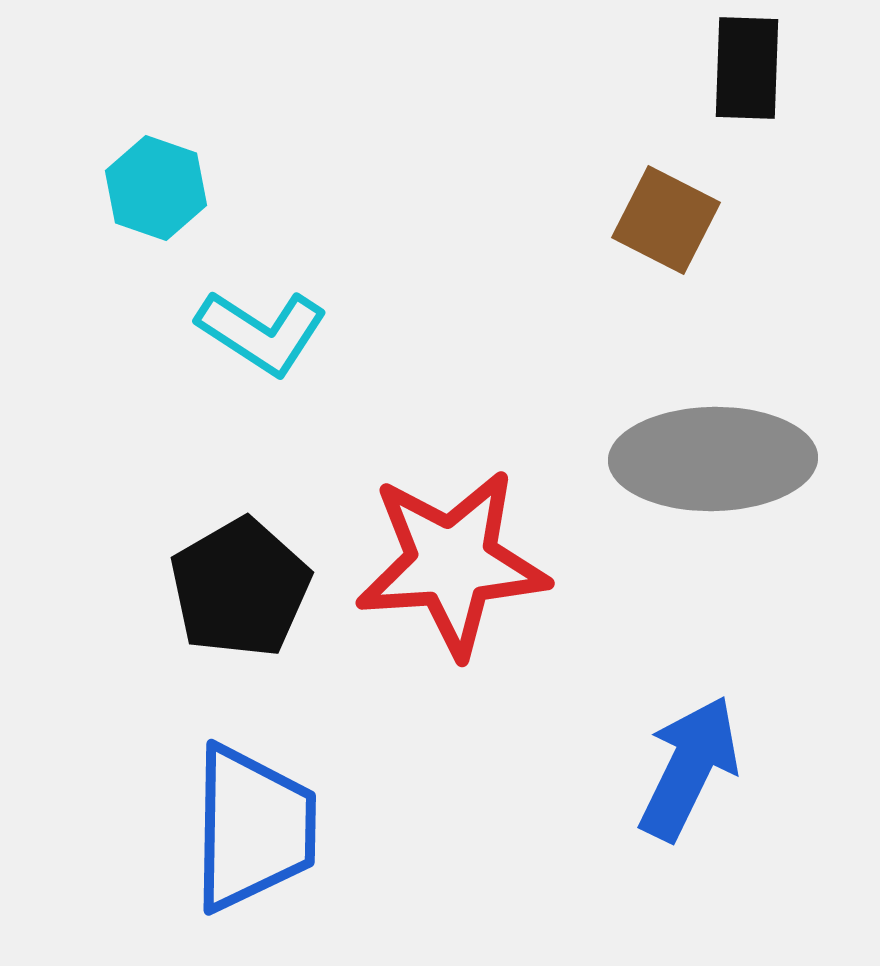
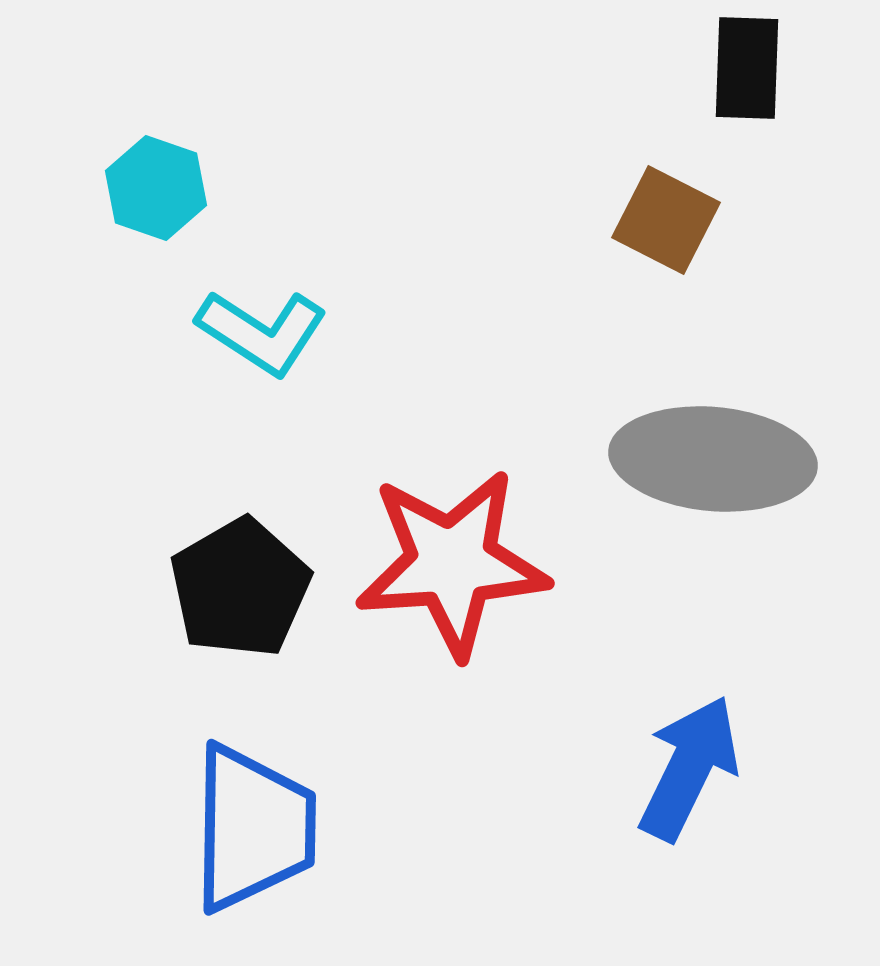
gray ellipse: rotated 6 degrees clockwise
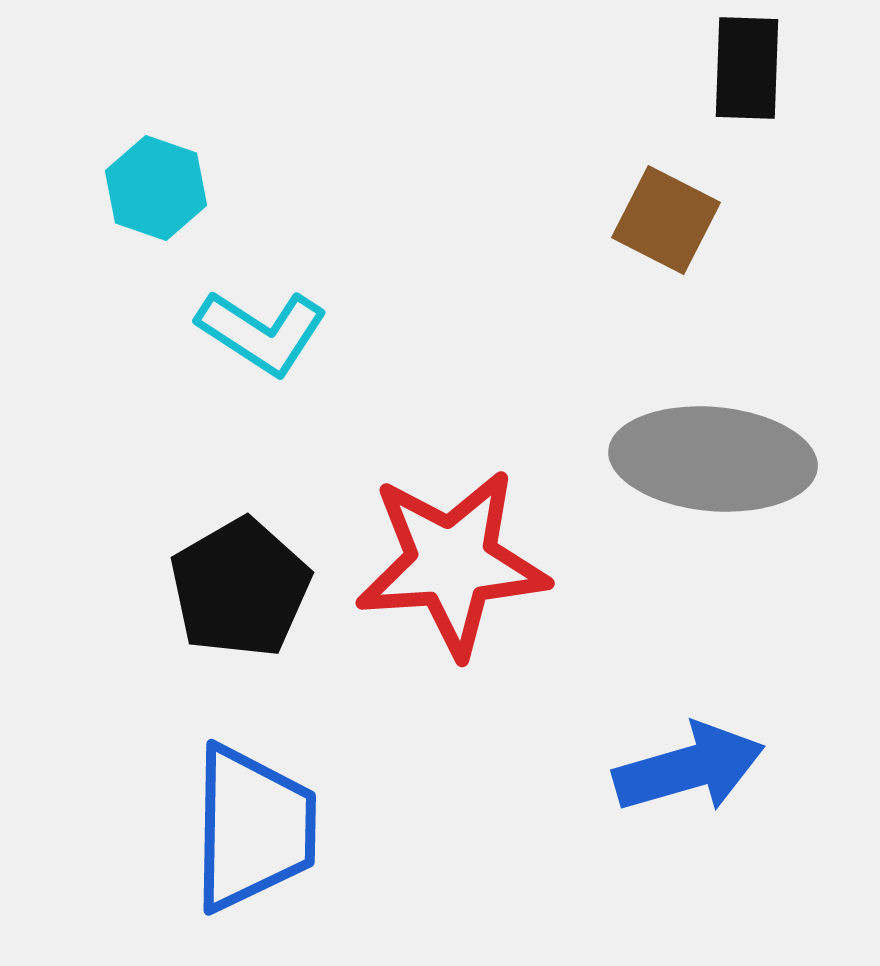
blue arrow: rotated 48 degrees clockwise
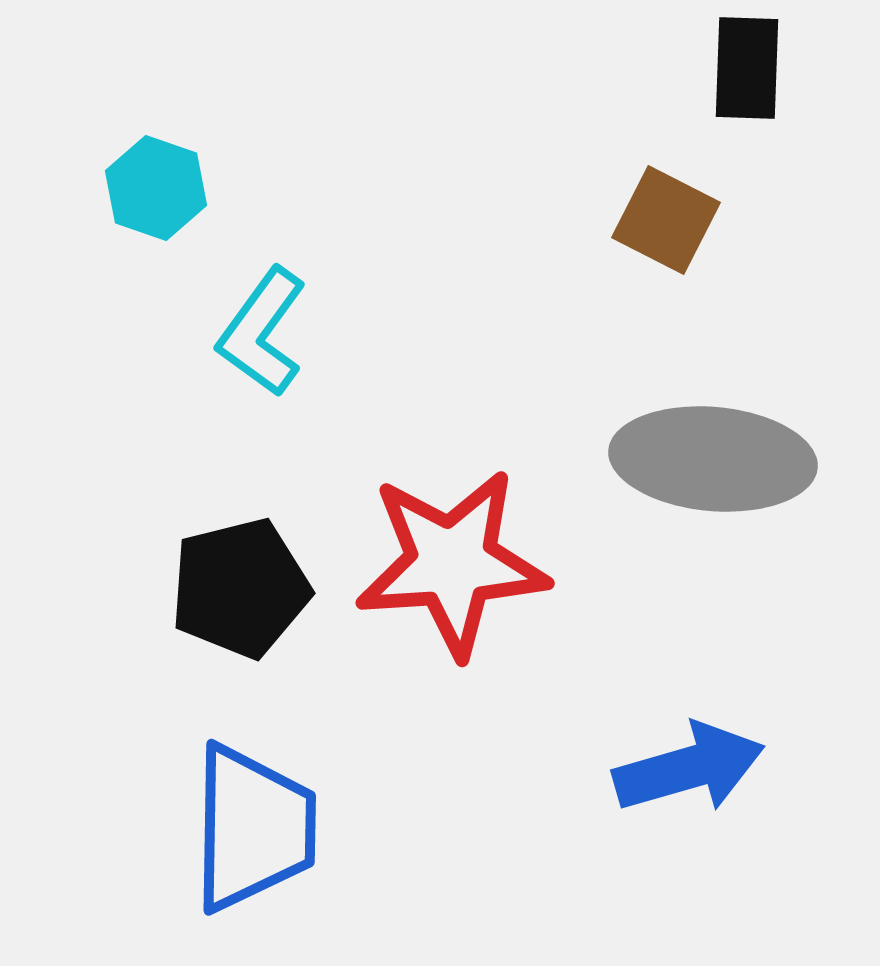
cyan L-shape: rotated 93 degrees clockwise
black pentagon: rotated 16 degrees clockwise
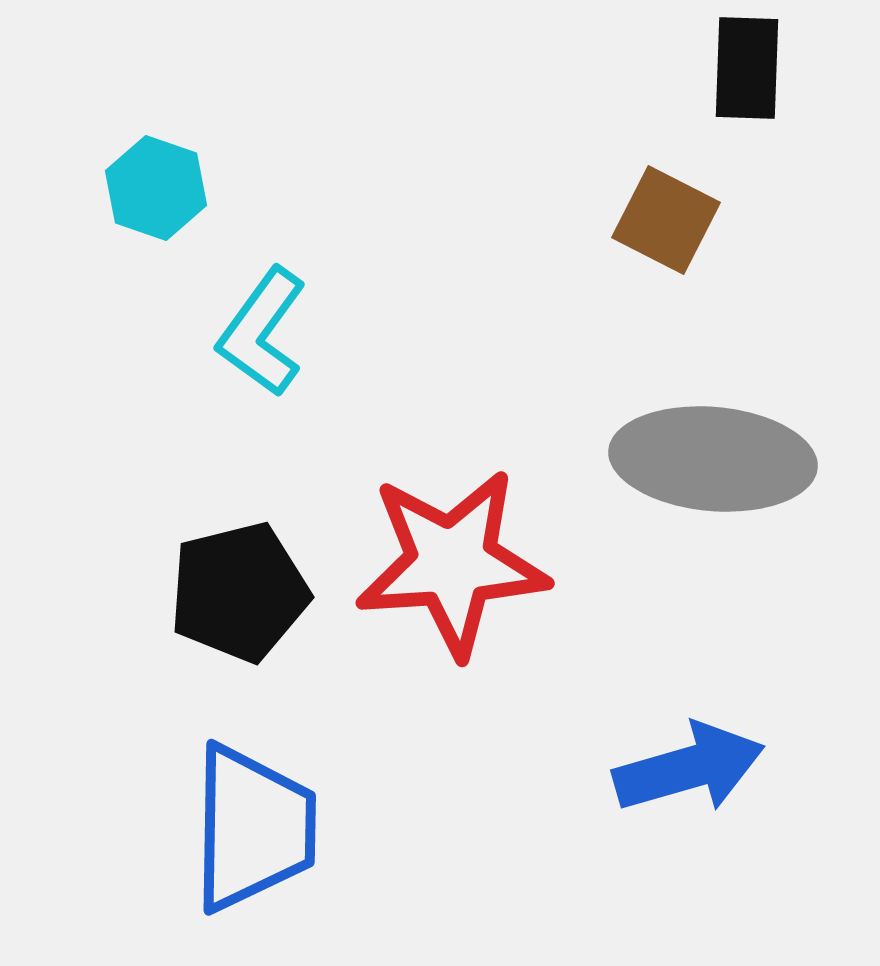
black pentagon: moved 1 px left, 4 px down
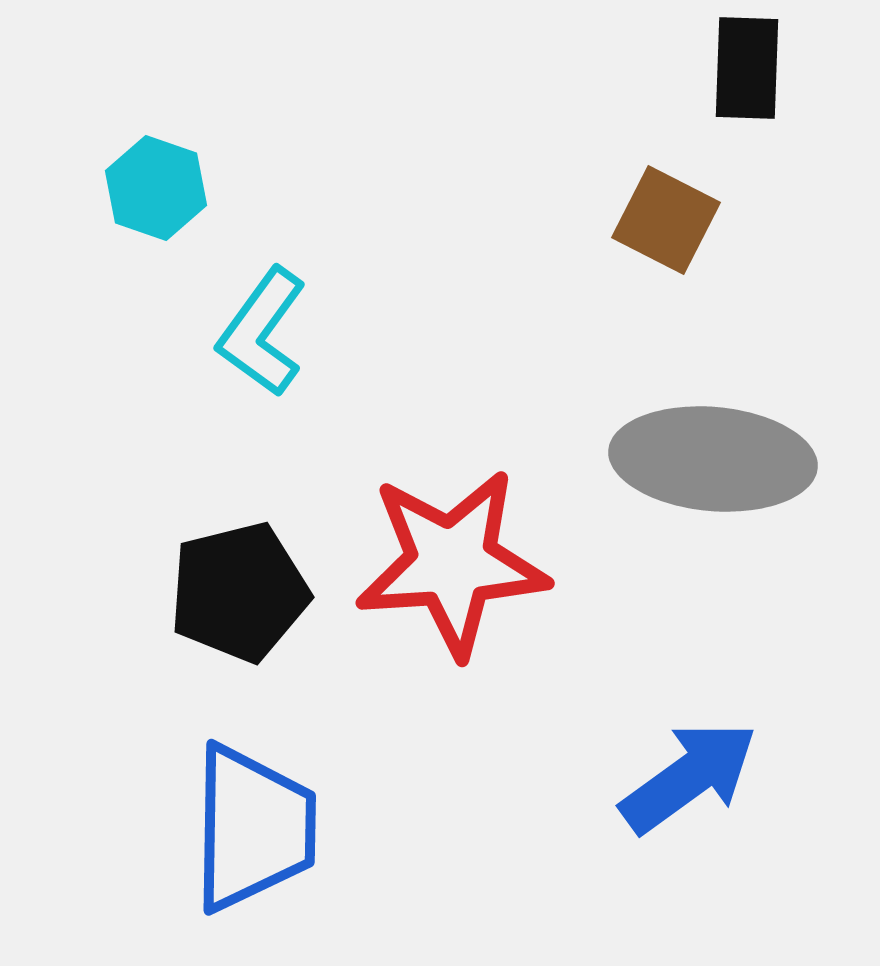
blue arrow: moved 9 px down; rotated 20 degrees counterclockwise
